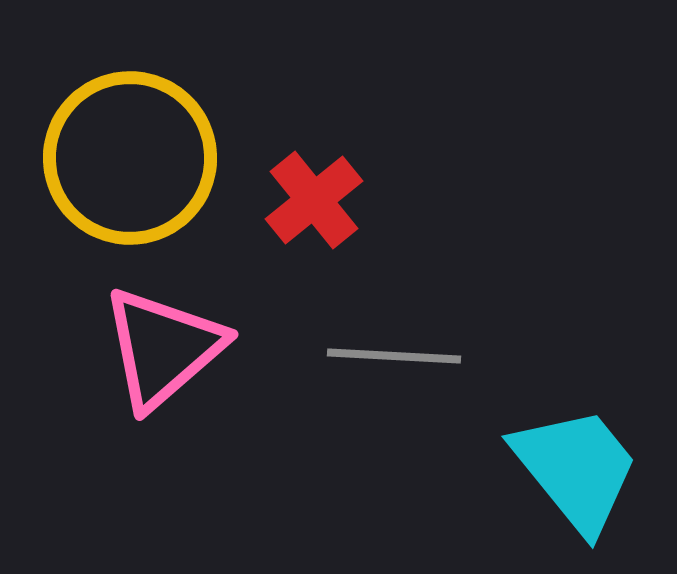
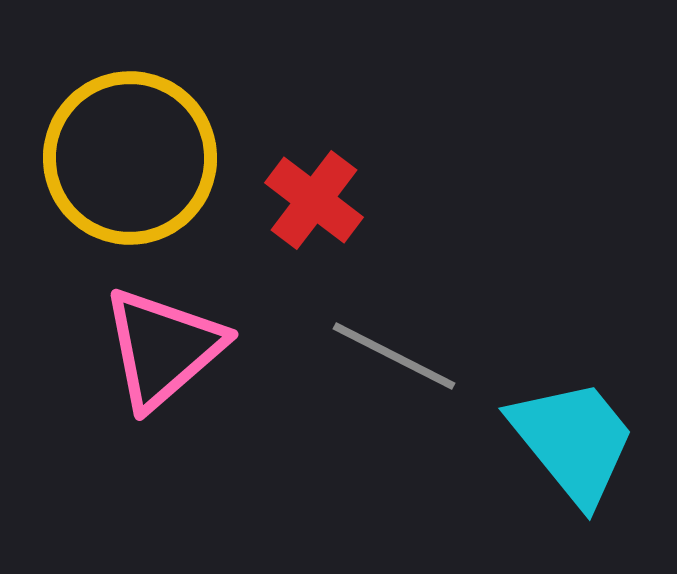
red cross: rotated 14 degrees counterclockwise
gray line: rotated 24 degrees clockwise
cyan trapezoid: moved 3 px left, 28 px up
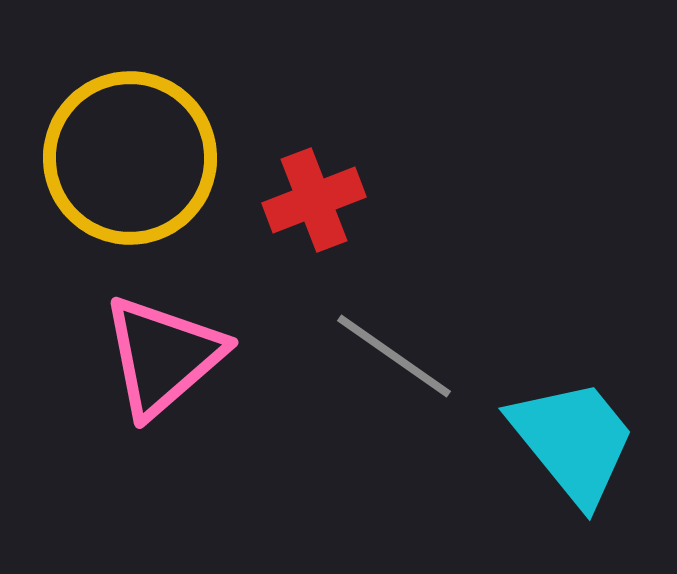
red cross: rotated 32 degrees clockwise
pink triangle: moved 8 px down
gray line: rotated 8 degrees clockwise
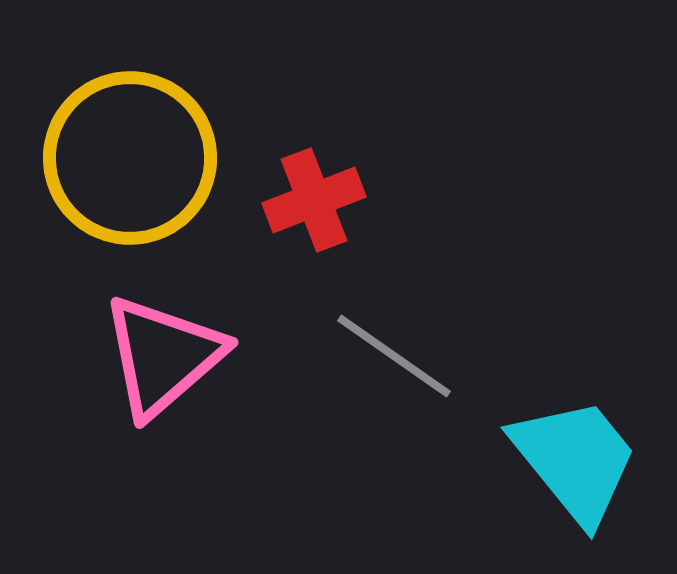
cyan trapezoid: moved 2 px right, 19 px down
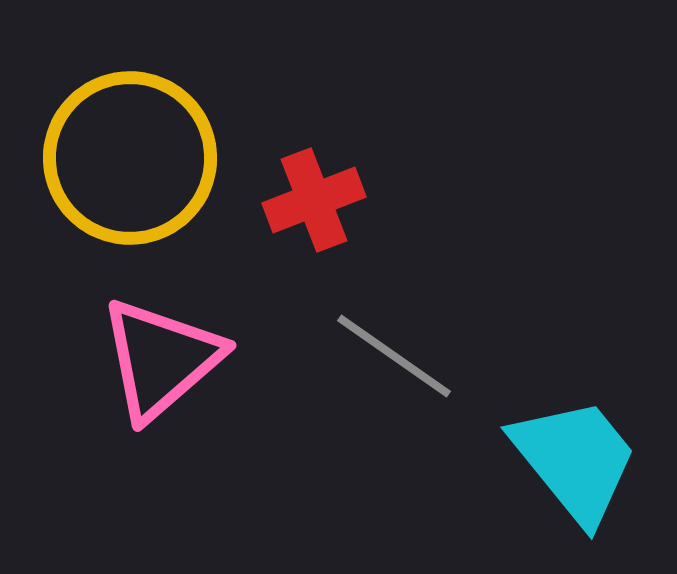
pink triangle: moved 2 px left, 3 px down
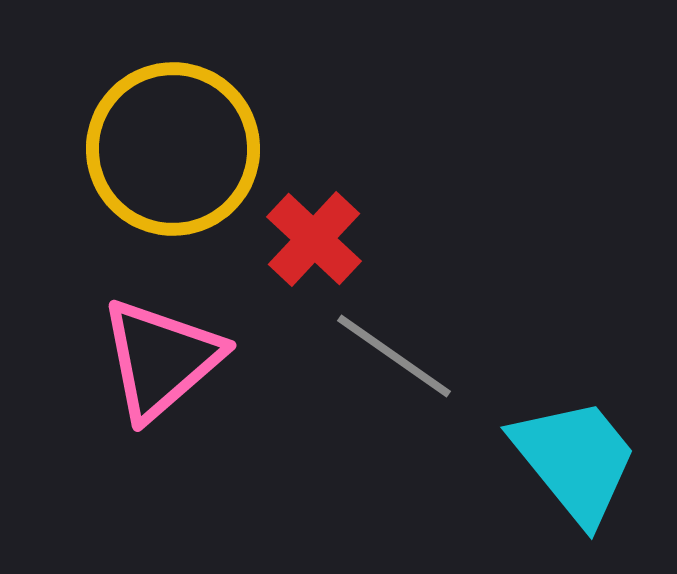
yellow circle: moved 43 px right, 9 px up
red cross: moved 39 px down; rotated 26 degrees counterclockwise
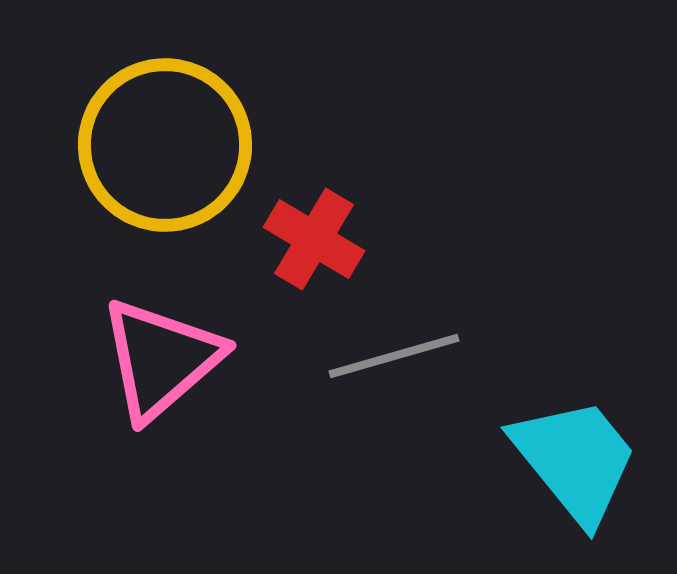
yellow circle: moved 8 px left, 4 px up
red cross: rotated 12 degrees counterclockwise
gray line: rotated 51 degrees counterclockwise
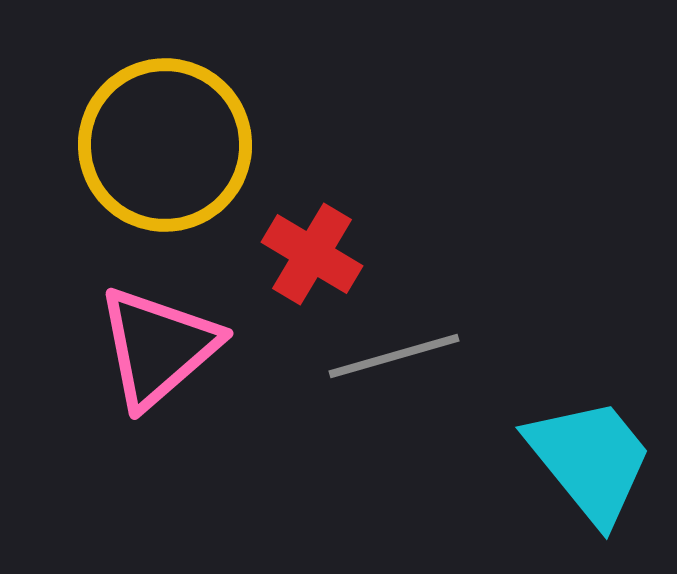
red cross: moved 2 px left, 15 px down
pink triangle: moved 3 px left, 12 px up
cyan trapezoid: moved 15 px right
